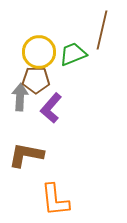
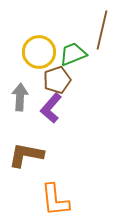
brown pentagon: moved 21 px right; rotated 20 degrees counterclockwise
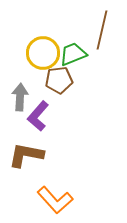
yellow circle: moved 4 px right, 1 px down
brown pentagon: moved 2 px right; rotated 12 degrees clockwise
purple L-shape: moved 13 px left, 8 px down
orange L-shape: rotated 36 degrees counterclockwise
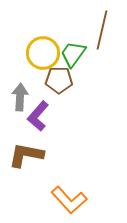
green trapezoid: rotated 32 degrees counterclockwise
brown pentagon: rotated 8 degrees clockwise
orange L-shape: moved 14 px right
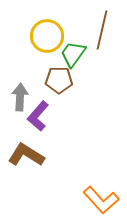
yellow circle: moved 4 px right, 17 px up
brown L-shape: rotated 21 degrees clockwise
orange L-shape: moved 32 px right
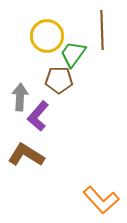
brown line: rotated 15 degrees counterclockwise
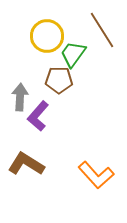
brown line: rotated 30 degrees counterclockwise
brown L-shape: moved 9 px down
orange L-shape: moved 5 px left, 25 px up
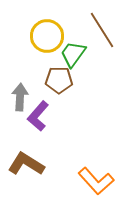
orange L-shape: moved 6 px down
